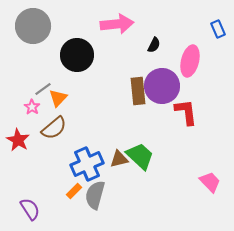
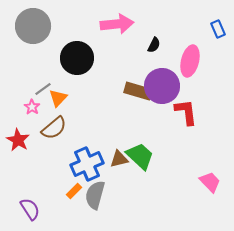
black circle: moved 3 px down
brown rectangle: rotated 68 degrees counterclockwise
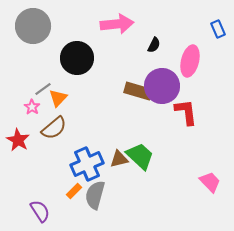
purple semicircle: moved 10 px right, 2 px down
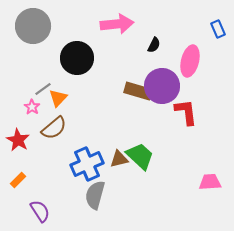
pink trapezoid: rotated 50 degrees counterclockwise
orange rectangle: moved 56 px left, 11 px up
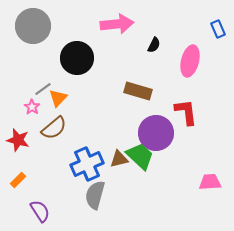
purple circle: moved 6 px left, 47 px down
red star: rotated 15 degrees counterclockwise
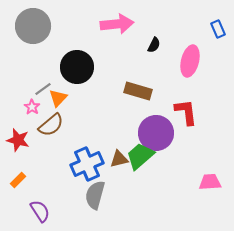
black circle: moved 9 px down
brown semicircle: moved 3 px left, 3 px up
green trapezoid: rotated 84 degrees counterclockwise
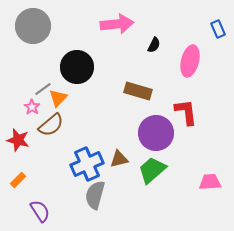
green trapezoid: moved 12 px right, 14 px down
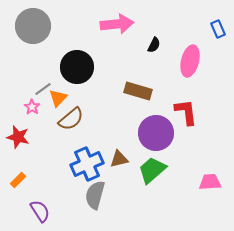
brown semicircle: moved 20 px right, 6 px up
red star: moved 3 px up
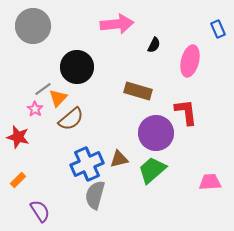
pink star: moved 3 px right, 2 px down
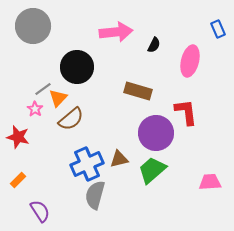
pink arrow: moved 1 px left, 8 px down
